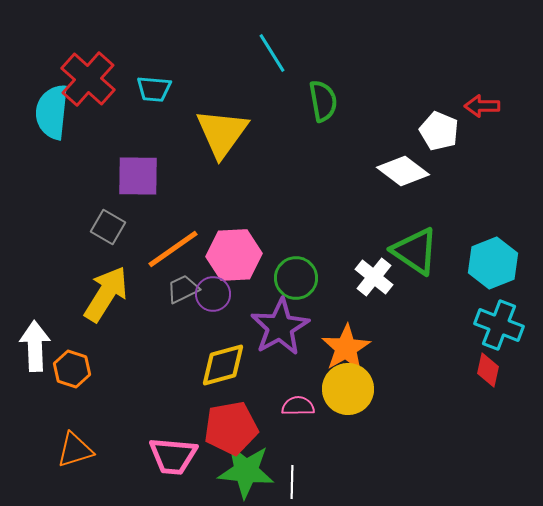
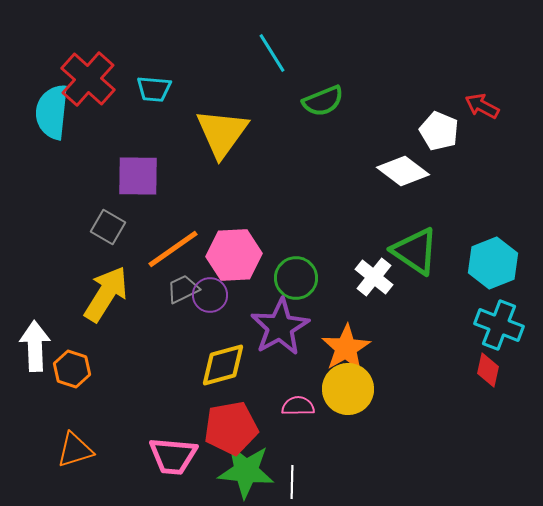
green semicircle: rotated 78 degrees clockwise
red arrow: rotated 28 degrees clockwise
purple circle: moved 3 px left, 1 px down
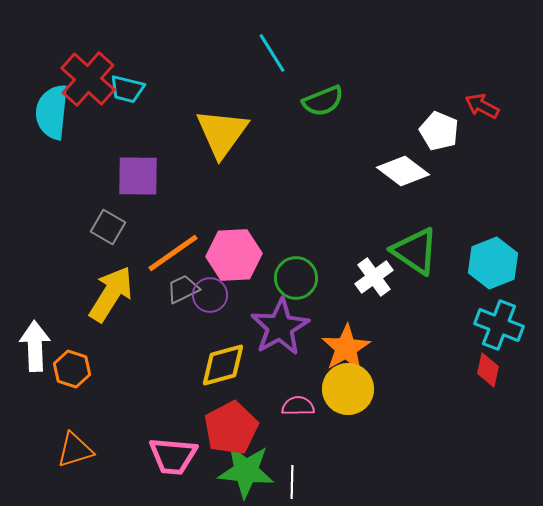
cyan trapezoid: moved 27 px left; rotated 9 degrees clockwise
orange line: moved 4 px down
white cross: rotated 15 degrees clockwise
yellow arrow: moved 5 px right
red pentagon: rotated 18 degrees counterclockwise
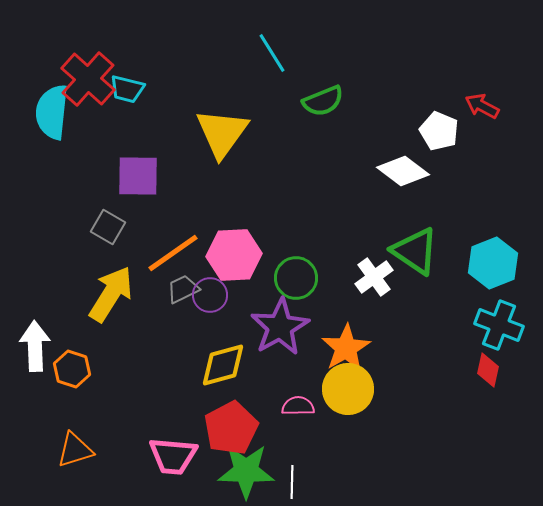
green star: rotated 4 degrees counterclockwise
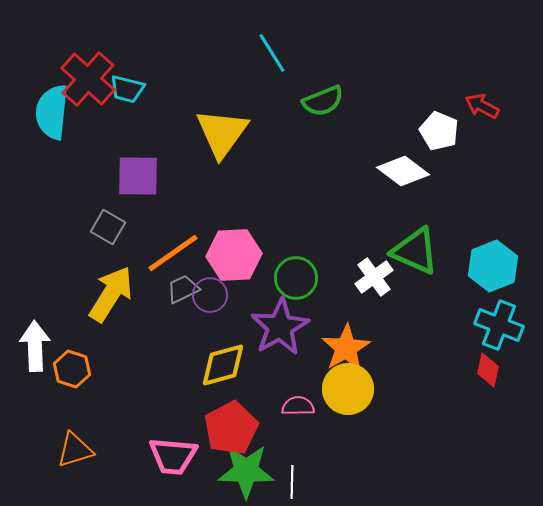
green triangle: rotated 10 degrees counterclockwise
cyan hexagon: moved 3 px down
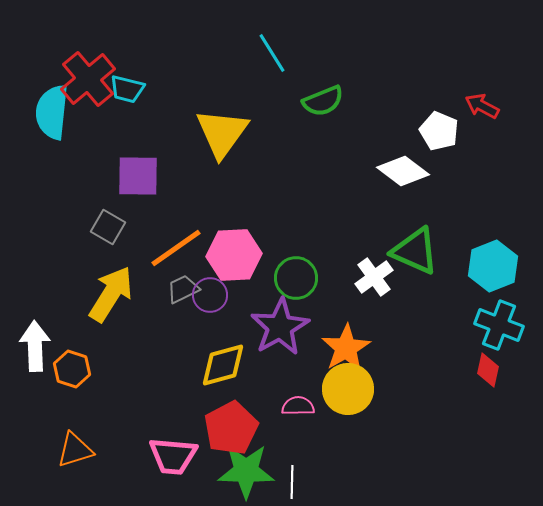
red cross: rotated 8 degrees clockwise
orange line: moved 3 px right, 5 px up
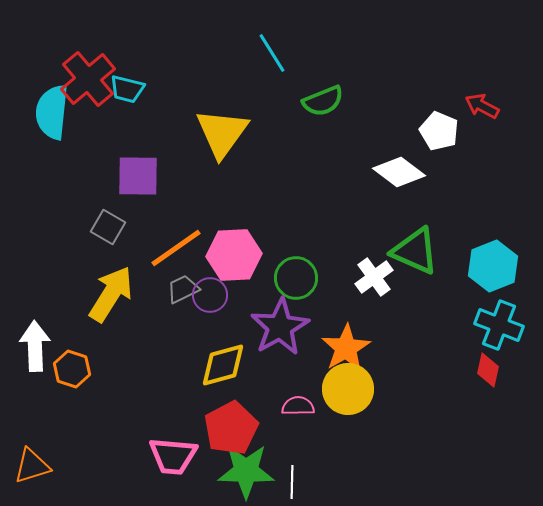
white diamond: moved 4 px left, 1 px down
orange triangle: moved 43 px left, 16 px down
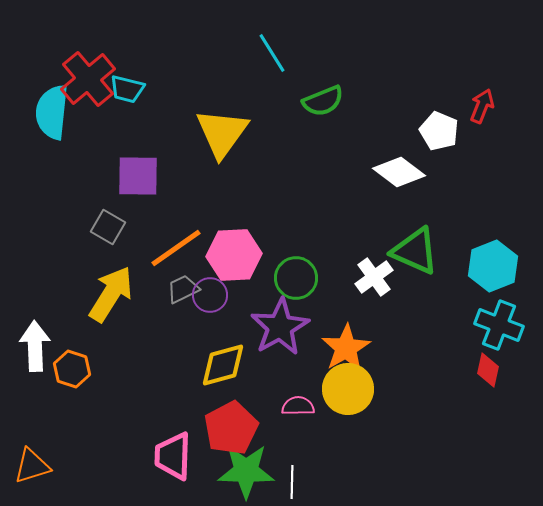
red arrow: rotated 84 degrees clockwise
pink trapezoid: rotated 87 degrees clockwise
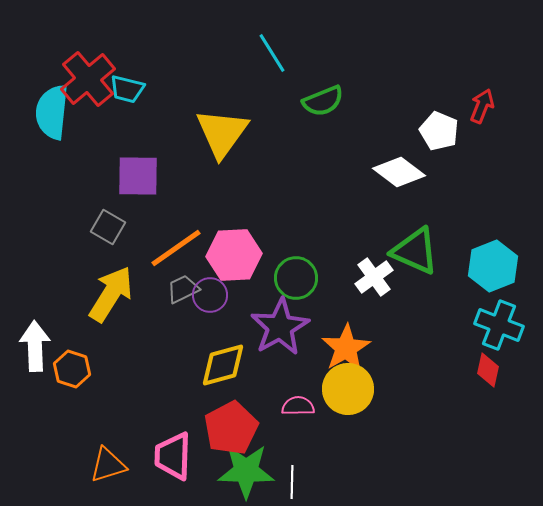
orange triangle: moved 76 px right, 1 px up
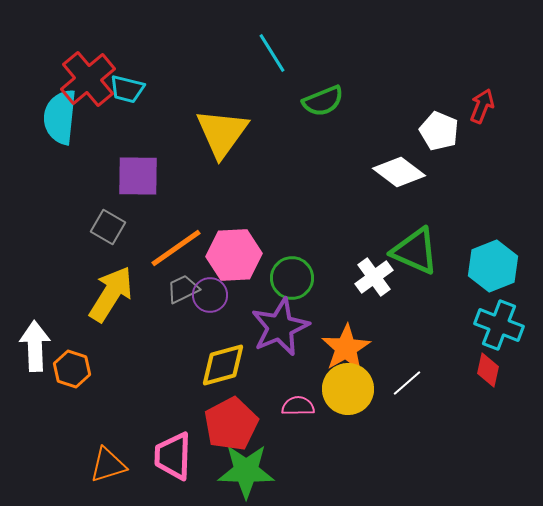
cyan semicircle: moved 8 px right, 5 px down
green circle: moved 4 px left
purple star: rotated 6 degrees clockwise
red pentagon: moved 4 px up
white line: moved 115 px right, 99 px up; rotated 48 degrees clockwise
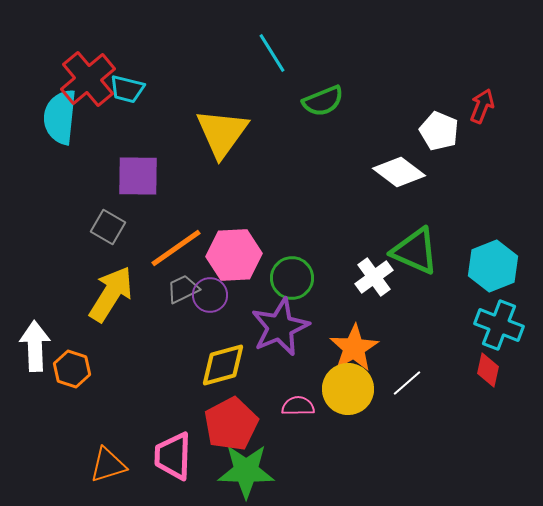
orange star: moved 8 px right
